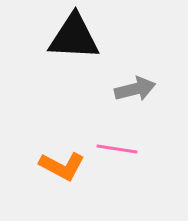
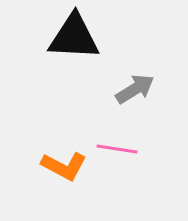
gray arrow: rotated 18 degrees counterclockwise
orange L-shape: moved 2 px right
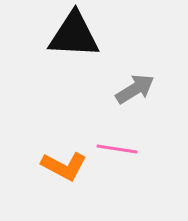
black triangle: moved 2 px up
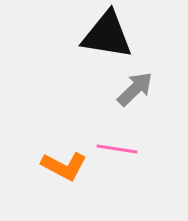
black triangle: moved 33 px right; rotated 6 degrees clockwise
gray arrow: rotated 12 degrees counterclockwise
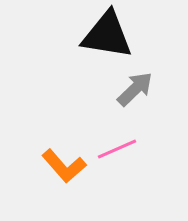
pink line: rotated 33 degrees counterclockwise
orange L-shape: rotated 21 degrees clockwise
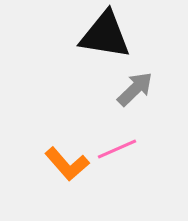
black triangle: moved 2 px left
orange L-shape: moved 3 px right, 2 px up
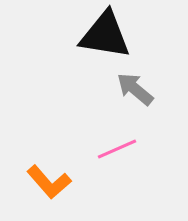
gray arrow: rotated 96 degrees counterclockwise
orange L-shape: moved 18 px left, 18 px down
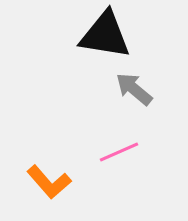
gray arrow: moved 1 px left
pink line: moved 2 px right, 3 px down
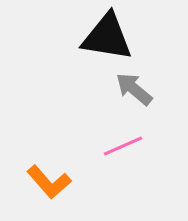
black triangle: moved 2 px right, 2 px down
pink line: moved 4 px right, 6 px up
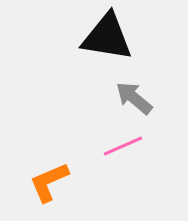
gray arrow: moved 9 px down
orange L-shape: rotated 108 degrees clockwise
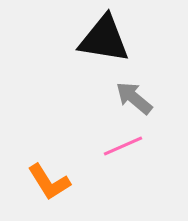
black triangle: moved 3 px left, 2 px down
orange L-shape: rotated 99 degrees counterclockwise
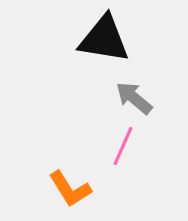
pink line: rotated 42 degrees counterclockwise
orange L-shape: moved 21 px right, 7 px down
